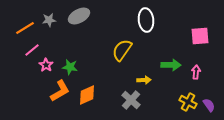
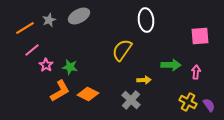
gray star: rotated 16 degrees counterclockwise
orange diamond: moved 1 px right, 1 px up; rotated 50 degrees clockwise
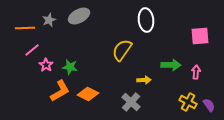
orange line: rotated 30 degrees clockwise
gray cross: moved 2 px down
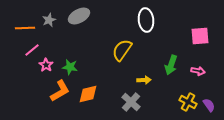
green arrow: rotated 108 degrees clockwise
pink arrow: moved 2 px right, 1 px up; rotated 96 degrees clockwise
orange diamond: rotated 40 degrees counterclockwise
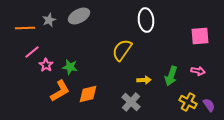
pink line: moved 2 px down
green arrow: moved 11 px down
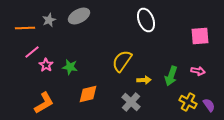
white ellipse: rotated 15 degrees counterclockwise
yellow semicircle: moved 11 px down
orange L-shape: moved 16 px left, 12 px down
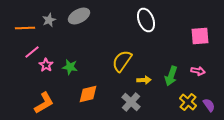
yellow cross: rotated 12 degrees clockwise
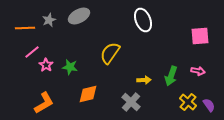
white ellipse: moved 3 px left
yellow semicircle: moved 12 px left, 8 px up
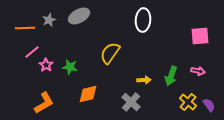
white ellipse: rotated 25 degrees clockwise
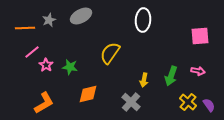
gray ellipse: moved 2 px right
yellow arrow: rotated 104 degrees clockwise
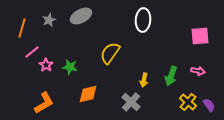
orange line: moved 3 px left; rotated 72 degrees counterclockwise
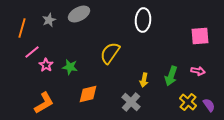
gray ellipse: moved 2 px left, 2 px up
